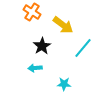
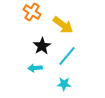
cyan line: moved 16 px left, 8 px down
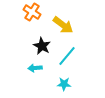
black star: rotated 12 degrees counterclockwise
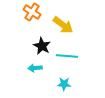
cyan line: rotated 55 degrees clockwise
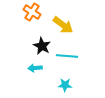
cyan star: moved 1 px right, 1 px down
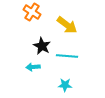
yellow arrow: moved 4 px right
cyan arrow: moved 2 px left, 1 px up
